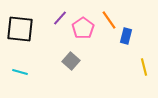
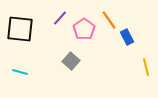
pink pentagon: moved 1 px right, 1 px down
blue rectangle: moved 1 px right, 1 px down; rotated 42 degrees counterclockwise
yellow line: moved 2 px right
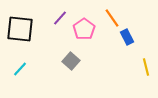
orange line: moved 3 px right, 2 px up
cyan line: moved 3 px up; rotated 63 degrees counterclockwise
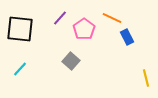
orange line: rotated 30 degrees counterclockwise
yellow line: moved 11 px down
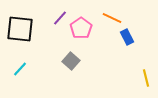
pink pentagon: moved 3 px left, 1 px up
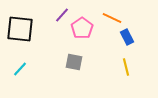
purple line: moved 2 px right, 3 px up
pink pentagon: moved 1 px right
gray square: moved 3 px right, 1 px down; rotated 30 degrees counterclockwise
yellow line: moved 20 px left, 11 px up
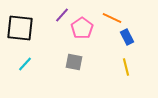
black square: moved 1 px up
cyan line: moved 5 px right, 5 px up
